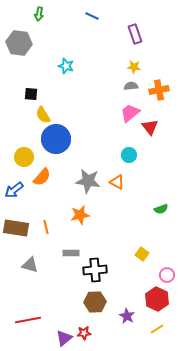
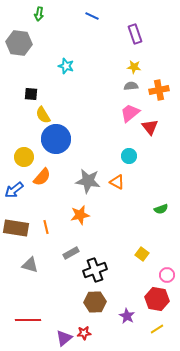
cyan circle: moved 1 px down
gray rectangle: rotated 28 degrees counterclockwise
black cross: rotated 15 degrees counterclockwise
red hexagon: rotated 15 degrees counterclockwise
red line: rotated 10 degrees clockwise
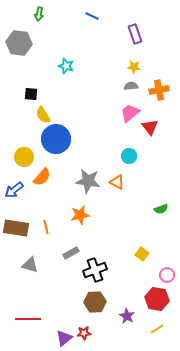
red line: moved 1 px up
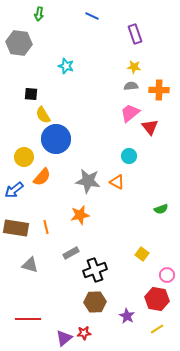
orange cross: rotated 12 degrees clockwise
